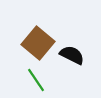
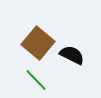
green line: rotated 10 degrees counterclockwise
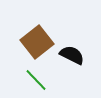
brown square: moved 1 px left, 1 px up; rotated 12 degrees clockwise
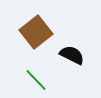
brown square: moved 1 px left, 10 px up
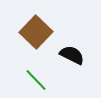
brown square: rotated 8 degrees counterclockwise
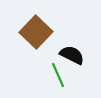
green line: moved 22 px right, 5 px up; rotated 20 degrees clockwise
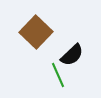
black semicircle: rotated 110 degrees clockwise
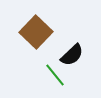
green line: moved 3 px left; rotated 15 degrees counterclockwise
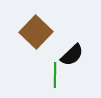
green line: rotated 40 degrees clockwise
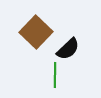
black semicircle: moved 4 px left, 6 px up
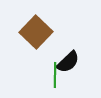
black semicircle: moved 13 px down
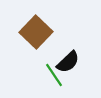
green line: moved 1 px left; rotated 35 degrees counterclockwise
